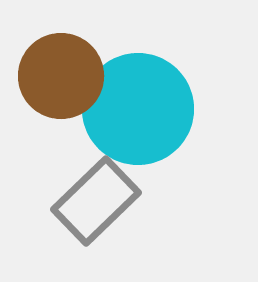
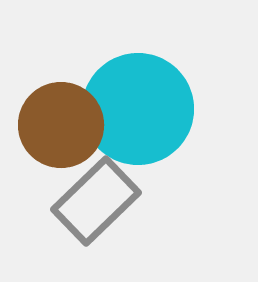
brown circle: moved 49 px down
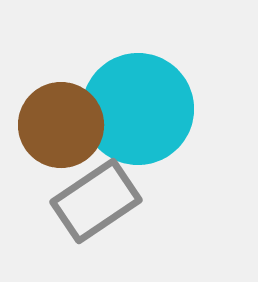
gray rectangle: rotated 10 degrees clockwise
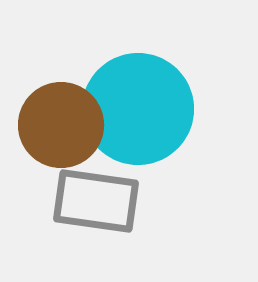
gray rectangle: rotated 42 degrees clockwise
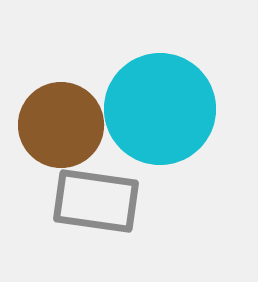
cyan circle: moved 22 px right
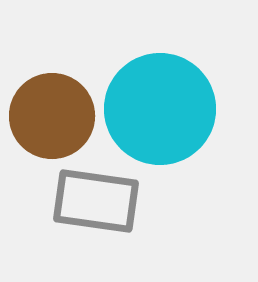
brown circle: moved 9 px left, 9 px up
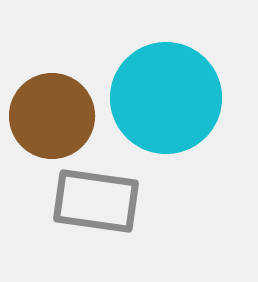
cyan circle: moved 6 px right, 11 px up
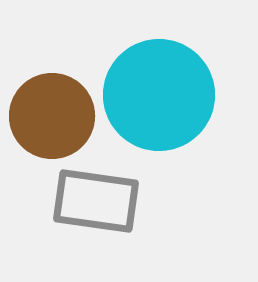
cyan circle: moved 7 px left, 3 px up
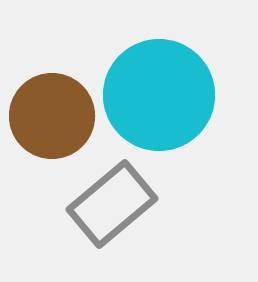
gray rectangle: moved 16 px right, 3 px down; rotated 48 degrees counterclockwise
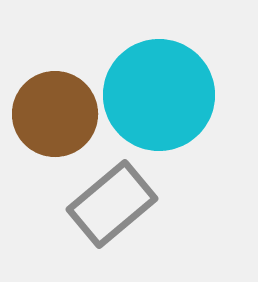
brown circle: moved 3 px right, 2 px up
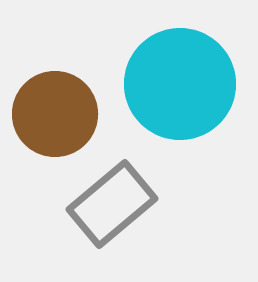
cyan circle: moved 21 px right, 11 px up
